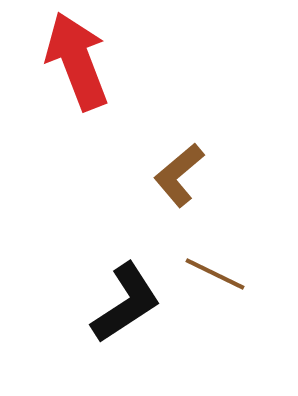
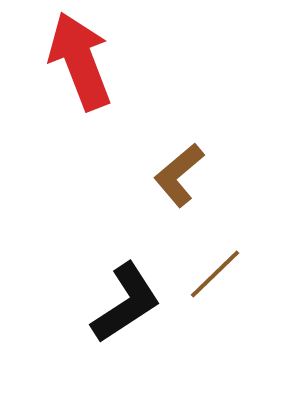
red arrow: moved 3 px right
brown line: rotated 70 degrees counterclockwise
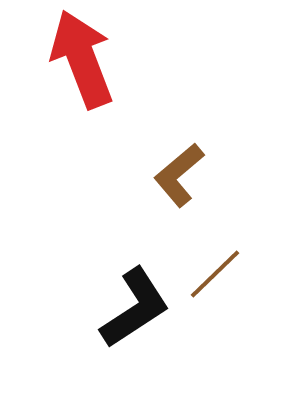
red arrow: moved 2 px right, 2 px up
black L-shape: moved 9 px right, 5 px down
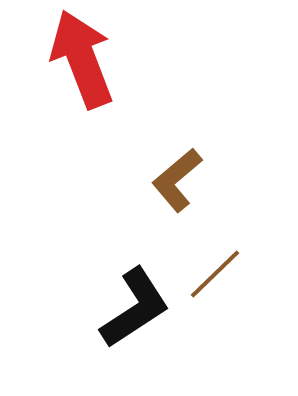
brown L-shape: moved 2 px left, 5 px down
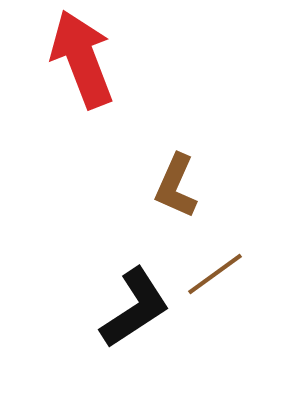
brown L-shape: moved 1 px left, 6 px down; rotated 26 degrees counterclockwise
brown line: rotated 8 degrees clockwise
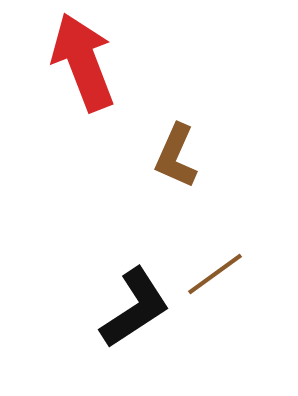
red arrow: moved 1 px right, 3 px down
brown L-shape: moved 30 px up
